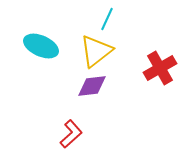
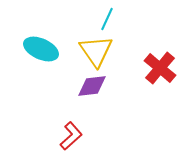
cyan ellipse: moved 3 px down
yellow triangle: rotated 27 degrees counterclockwise
red cross: rotated 20 degrees counterclockwise
red L-shape: moved 2 px down
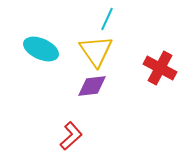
red cross: rotated 12 degrees counterclockwise
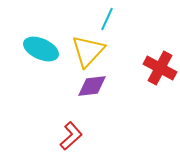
yellow triangle: moved 8 px left; rotated 18 degrees clockwise
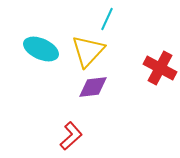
purple diamond: moved 1 px right, 1 px down
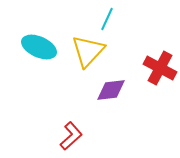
cyan ellipse: moved 2 px left, 2 px up
purple diamond: moved 18 px right, 3 px down
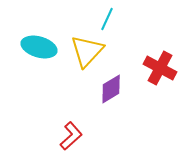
cyan ellipse: rotated 8 degrees counterclockwise
yellow triangle: moved 1 px left
purple diamond: moved 1 px up; rotated 24 degrees counterclockwise
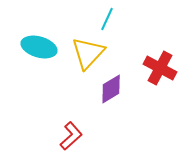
yellow triangle: moved 1 px right, 2 px down
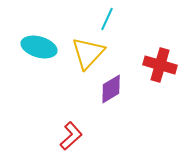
red cross: moved 3 px up; rotated 12 degrees counterclockwise
